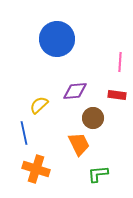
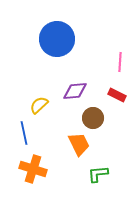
red rectangle: rotated 18 degrees clockwise
orange cross: moved 3 px left
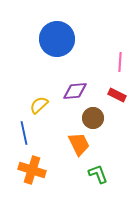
orange cross: moved 1 px left, 1 px down
green L-shape: rotated 75 degrees clockwise
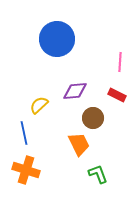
orange cross: moved 6 px left
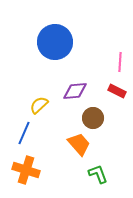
blue circle: moved 2 px left, 3 px down
red rectangle: moved 4 px up
blue line: rotated 35 degrees clockwise
orange trapezoid: rotated 15 degrees counterclockwise
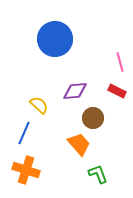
blue circle: moved 3 px up
pink line: rotated 18 degrees counterclockwise
yellow semicircle: rotated 84 degrees clockwise
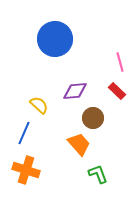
red rectangle: rotated 18 degrees clockwise
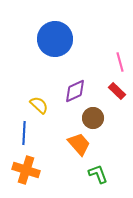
purple diamond: rotated 20 degrees counterclockwise
blue line: rotated 20 degrees counterclockwise
